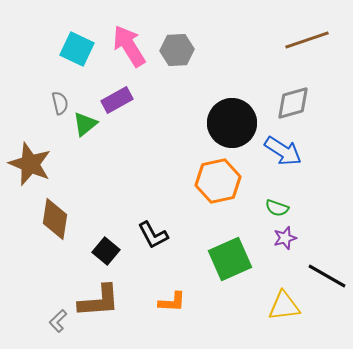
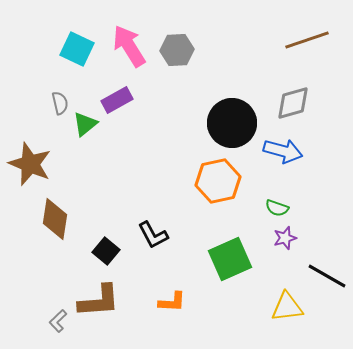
blue arrow: rotated 18 degrees counterclockwise
yellow triangle: moved 3 px right, 1 px down
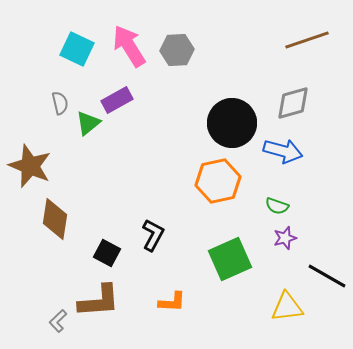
green triangle: moved 3 px right, 1 px up
brown star: moved 2 px down
green semicircle: moved 2 px up
black L-shape: rotated 124 degrees counterclockwise
black square: moved 1 px right, 2 px down; rotated 12 degrees counterclockwise
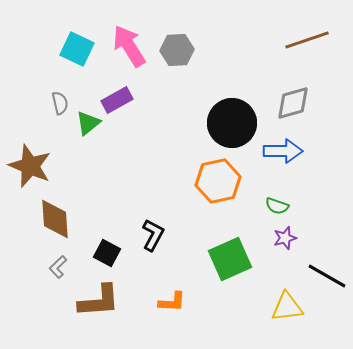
blue arrow: rotated 15 degrees counterclockwise
brown diamond: rotated 12 degrees counterclockwise
gray L-shape: moved 54 px up
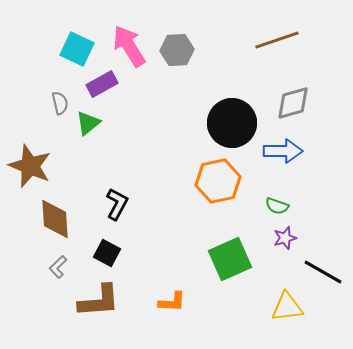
brown line: moved 30 px left
purple rectangle: moved 15 px left, 16 px up
black L-shape: moved 36 px left, 31 px up
black line: moved 4 px left, 4 px up
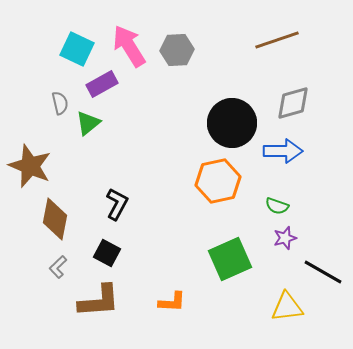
brown diamond: rotated 15 degrees clockwise
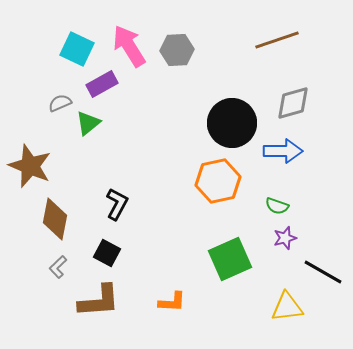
gray semicircle: rotated 100 degrees counterclockwise
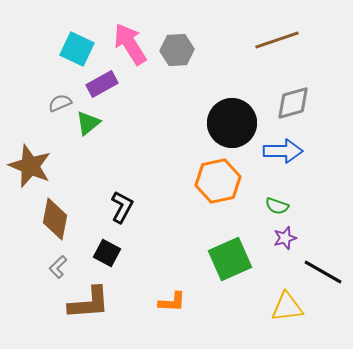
pink arrow: moved 1 px right, 2 px up
black L-shape: moved 5 px right, 3 px down
brown L-shape: moved 10 px left, 2 px down
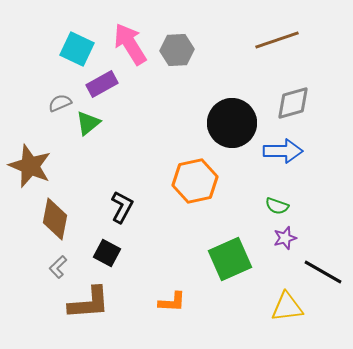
orange hexagon: moved 23 px left
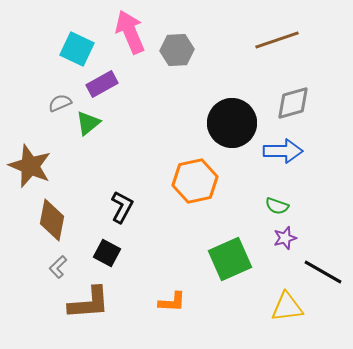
pink arrow: moved 12 px up; rotated 9 degrees clockwise
brown diamond: moved 3 px left, 1 px down
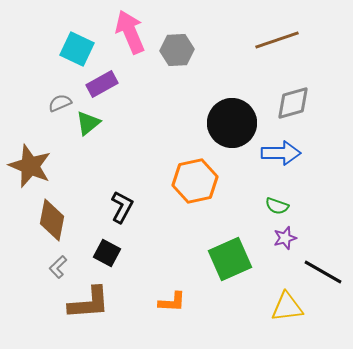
blue arrow: moved 2 px left, 2 px down
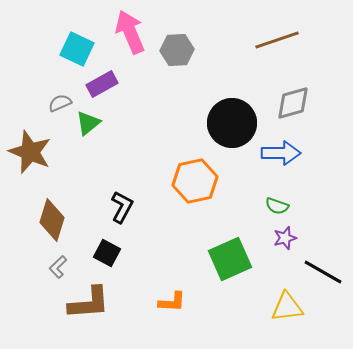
brown star: moved 14 px up
brown diamond: rotated 6 degrees clockwise
